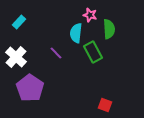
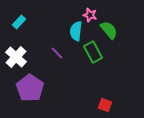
green semicircle: moved 1 px down; rotated 36 degrees counterclockwise
cyan semicircle: moved 2 px up
purple line: moved 1 px right
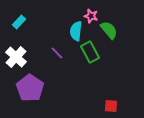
pink star: moved 1 px right, 1 px down
green rectangle: moved 3 px left
red square: moved 6 px right, 1 px down; rotated 16 degrees counterclockwise
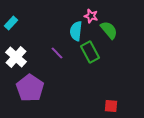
cyan rectangle: moved 8 px left, 1 px down
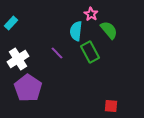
pink star: moved 2 px up; rotated 16 degrees clockwise
white cross: moved 2 px right, 2 px down; rotated 15 degrees clockwise
purple pentagon: moved 2 px left
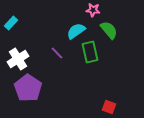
pink star: moved 2 px right, 4 px up; rotated 24 degrees counterclockwise
cyan semicircle: rotated 48 degrees clockwise
green rectangle: rotated 15 degrees clockwise
red square: moved 2 px left, 1 px down; rotated 16 degrees clockwise
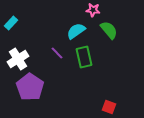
green rectangle: moved 6 px left, 5 px down
purple pentagon: moved 2 px right, 1 px up
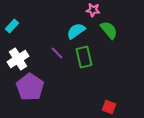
cyan rectangle: moved 1 px right, 3 px down
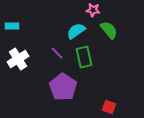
cyan rectangle: rotated 48 degrees clockwise
purple pentagon: moved 33 px right
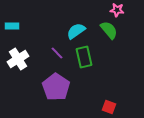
pink star: moved 24 px right
purple pentagon: moved 7 px left
